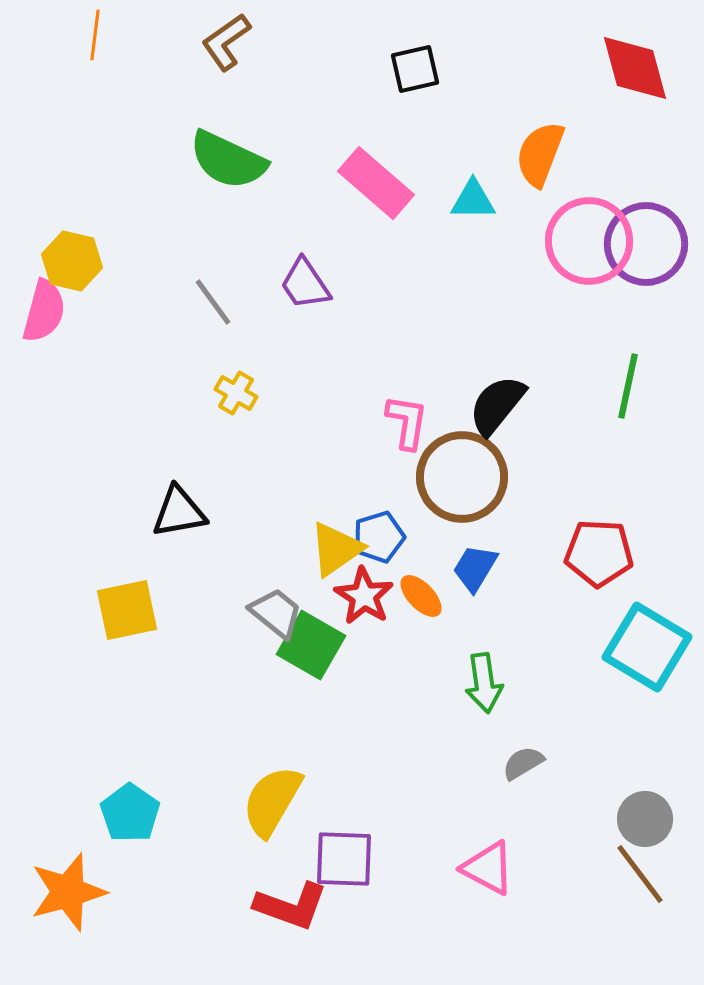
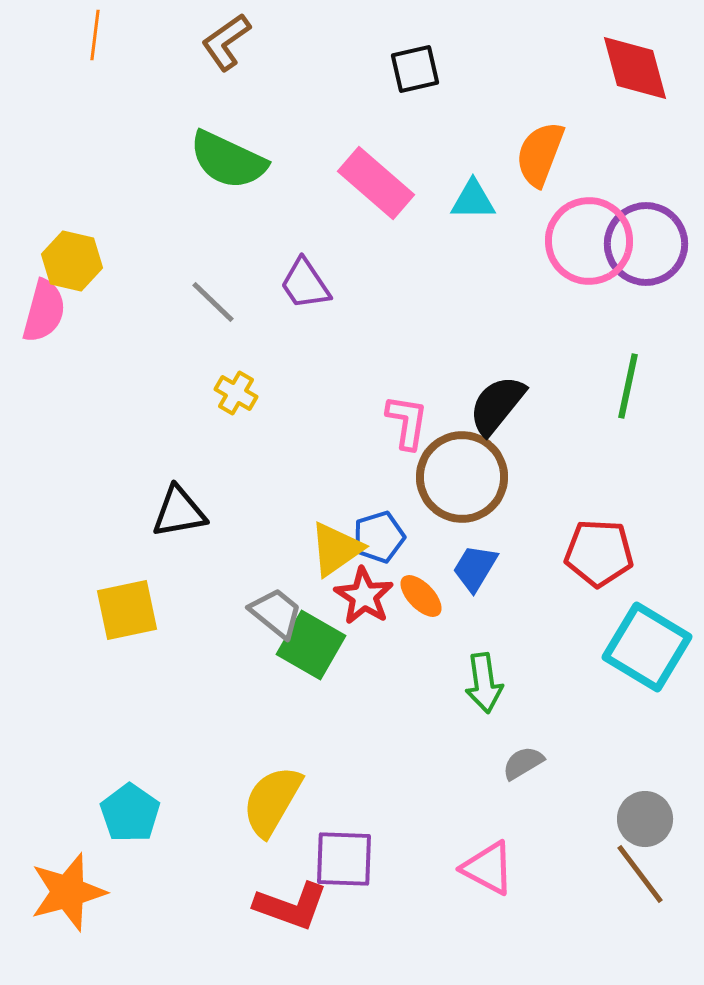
gray line: rotated 10 degrees counterclockwise
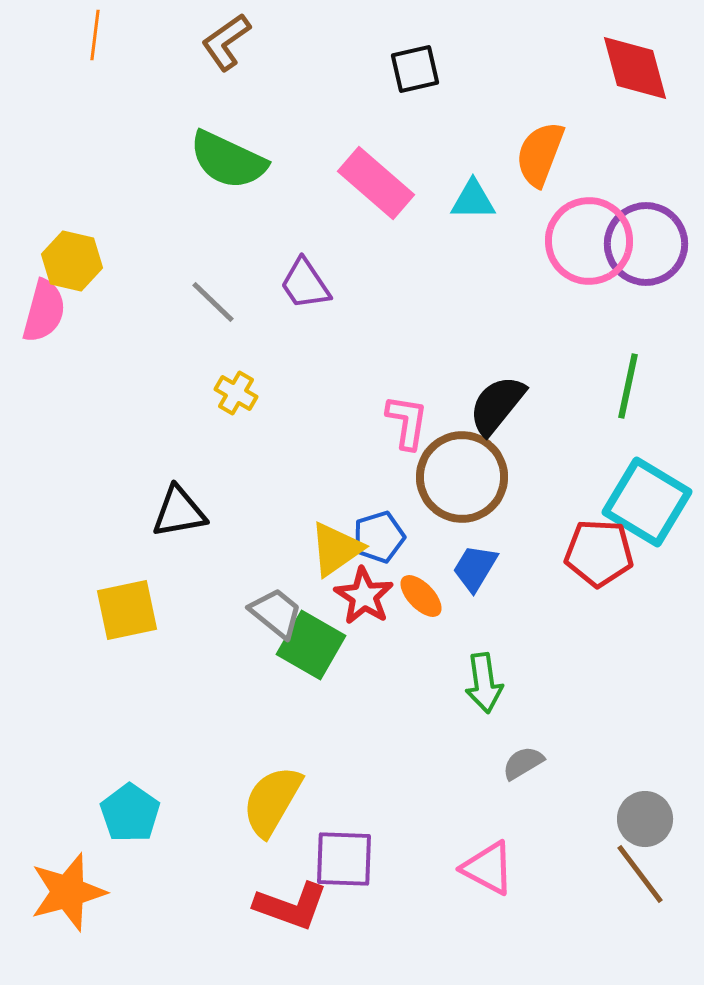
cyan square: moved 145 px up
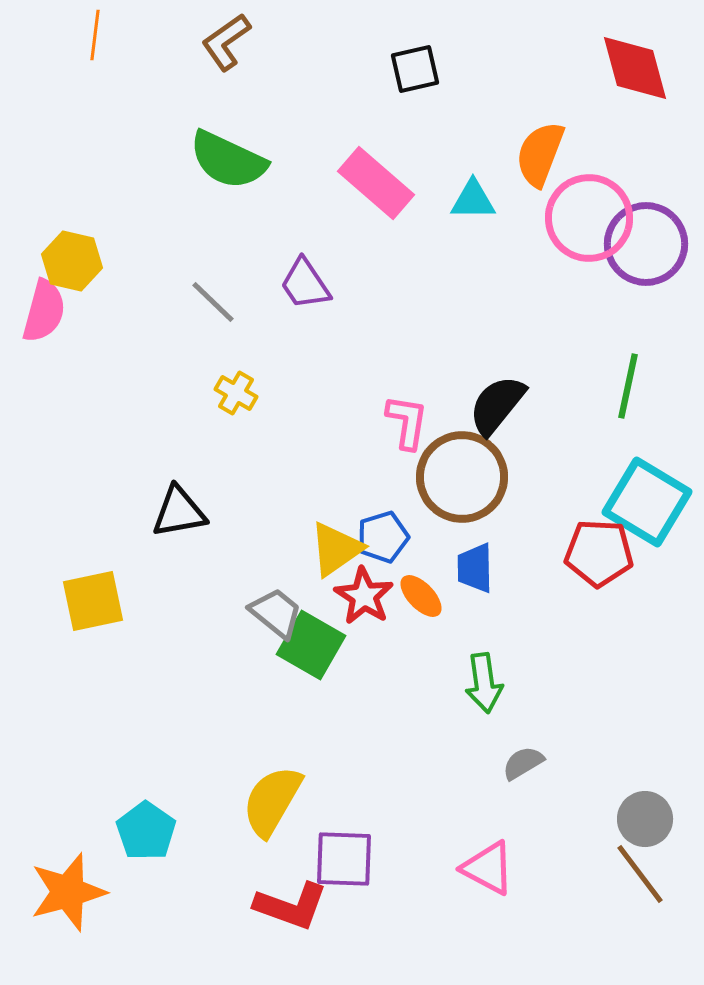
pink circle: moved 23 px up
blue pentagon: moved 4 px right
blue trapezoid: rotated 32 degrees counterclockwise
yellow square: moved 34 px left, 9 px up
cyan pentagon: moved 16 px right, 18 px down
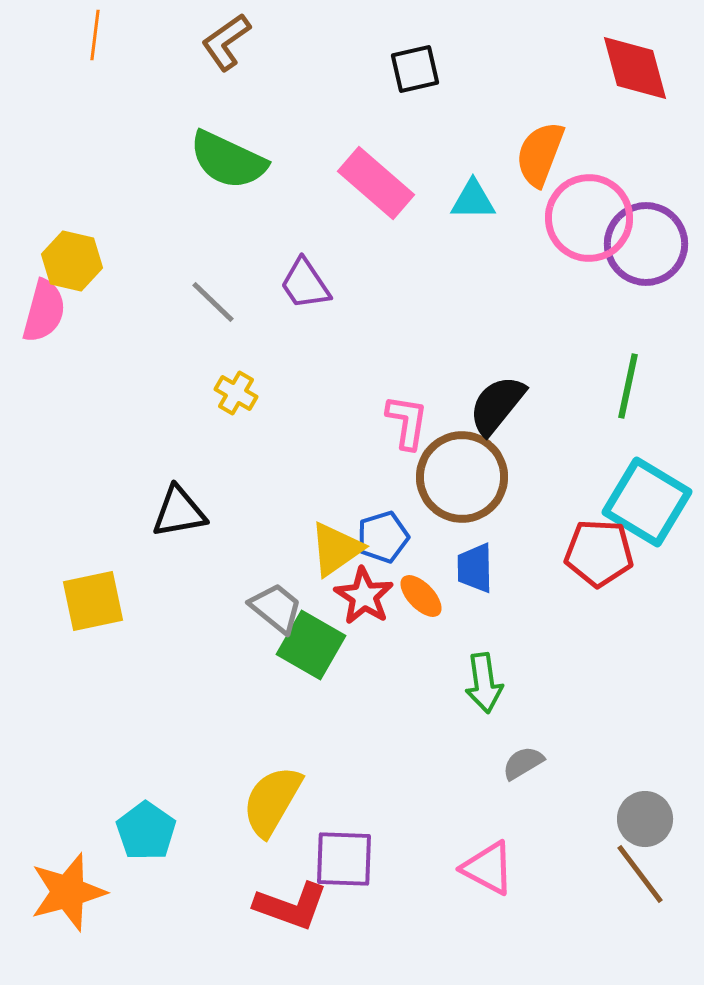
gray trapezoid: moved 5 px up
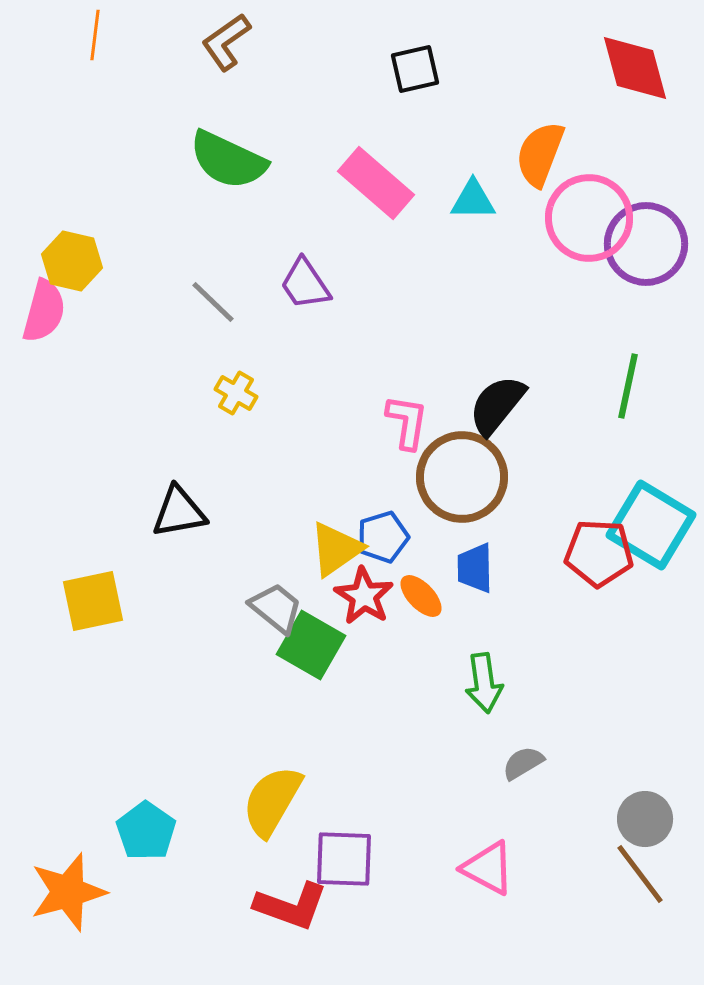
cyan square: moved 4 px right, 23 px down
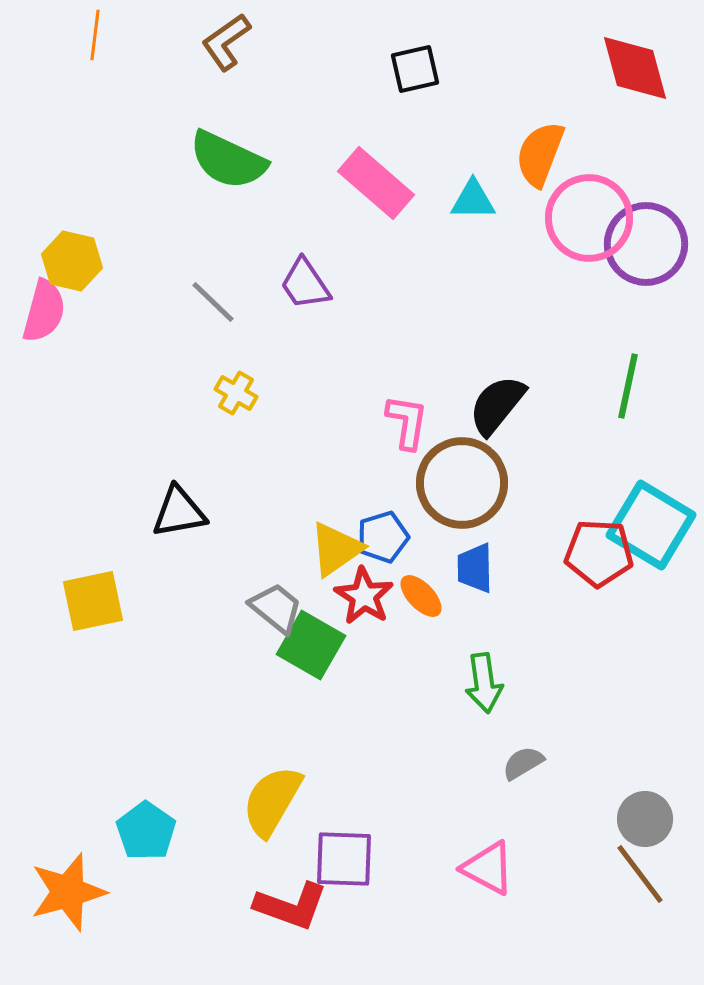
brown circle: moved 6 px down
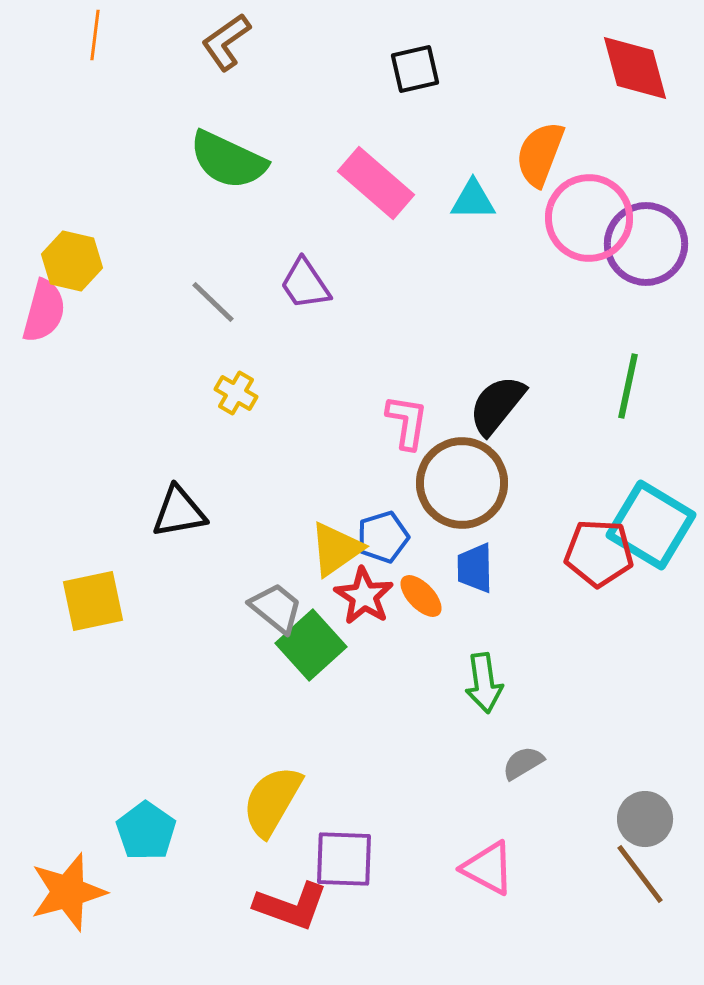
green square: rotated 18 degrees clockwise
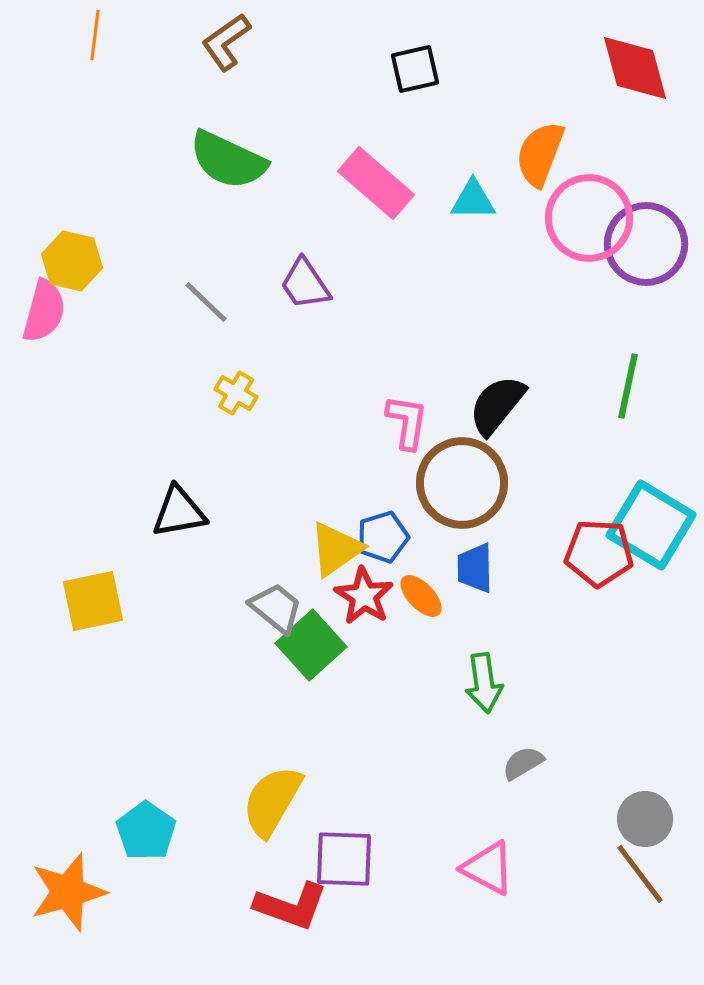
gray line: moved 7 px left
